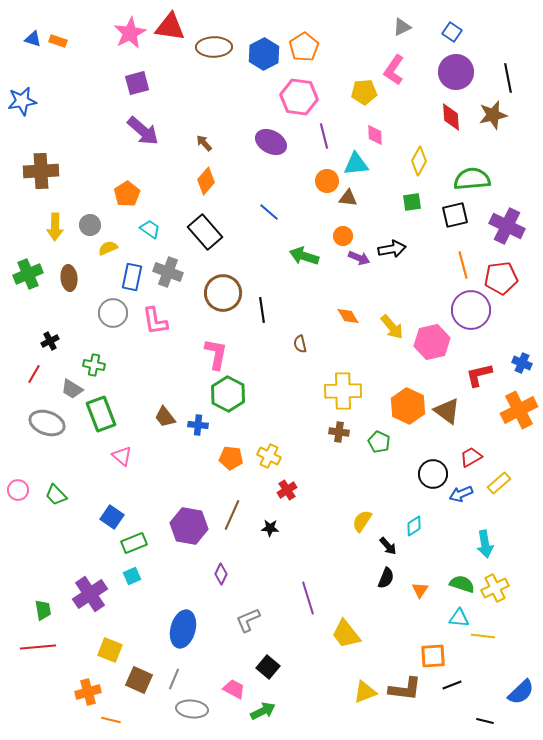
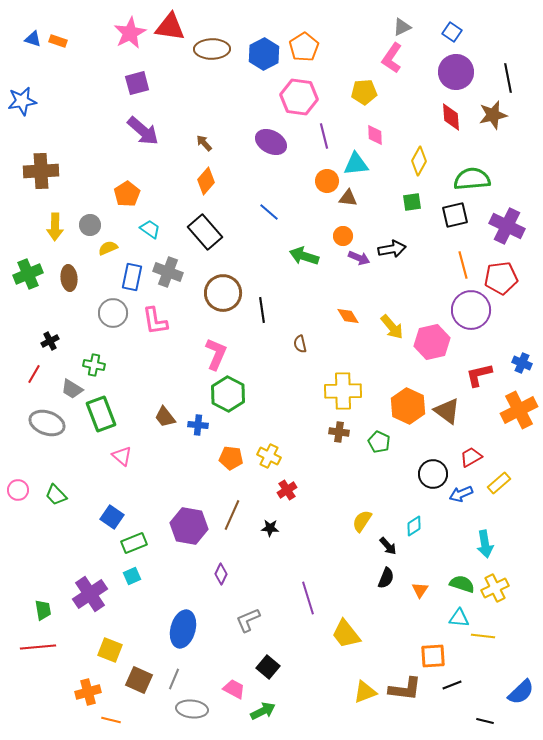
brown ellipse at (214, 47): moved 2 px left, 2 px down
pink L-shape at (394, 70): moved 2 px left, 12 px up
pink L-shape at (216, 354): rotated 12 degrees clockwise
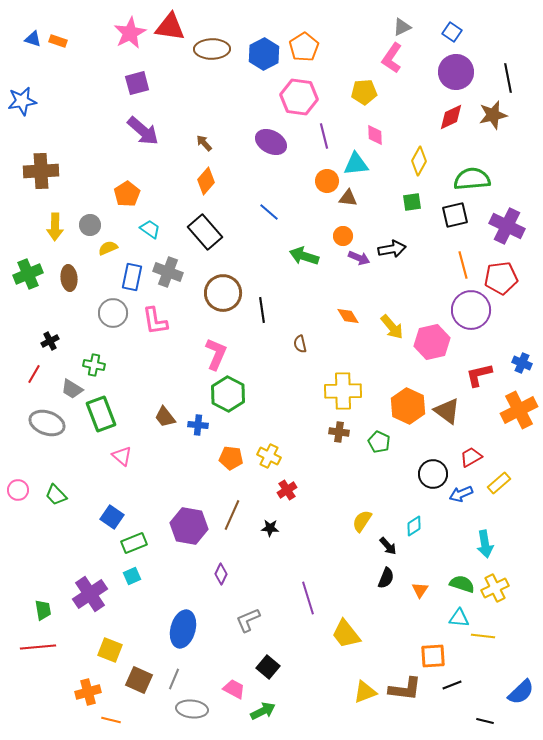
red diamond at (451, 117): rotated 68 degrees clockwise
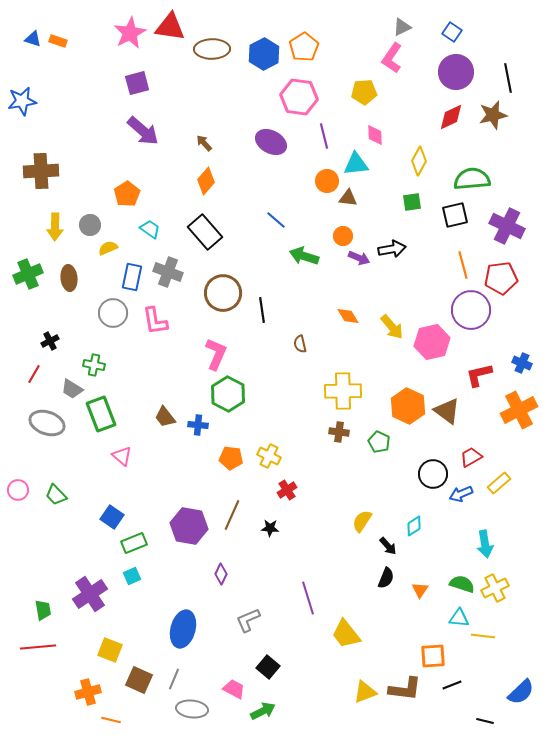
blue line at (269, 212): moved 7 px right, 8 px down
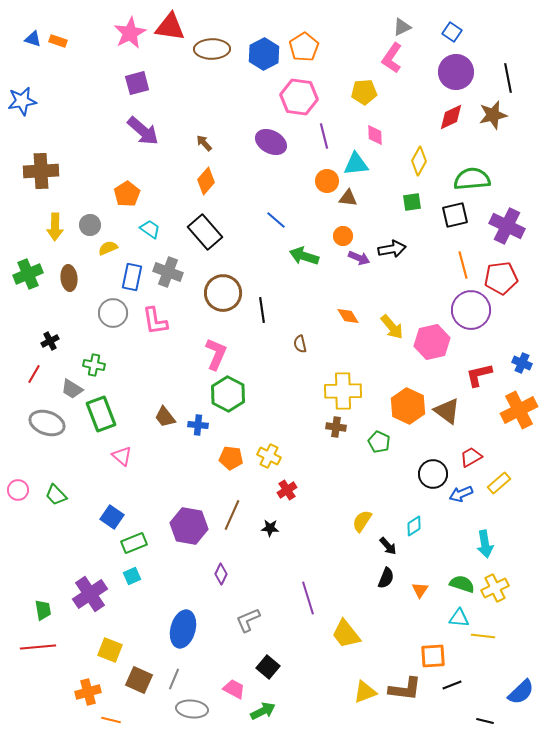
brown cross at (339, 432): moved 3 px left, 5 px up
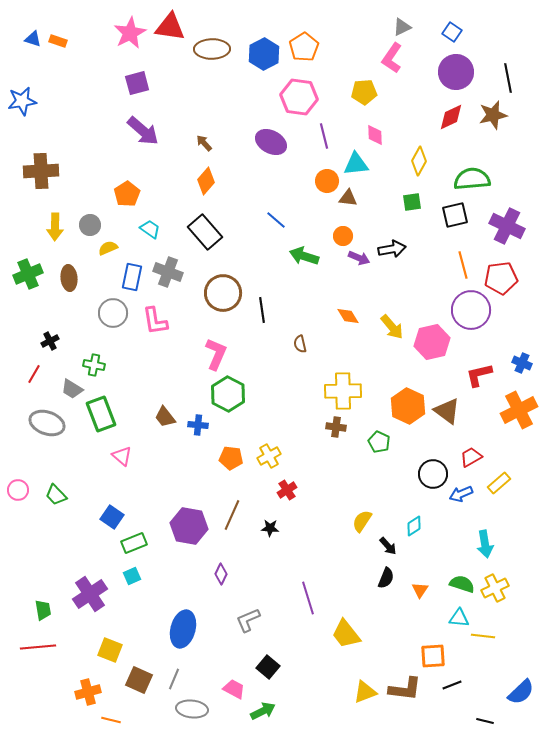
yellow cross at (269, 456): rotated 35 degrees clockwise
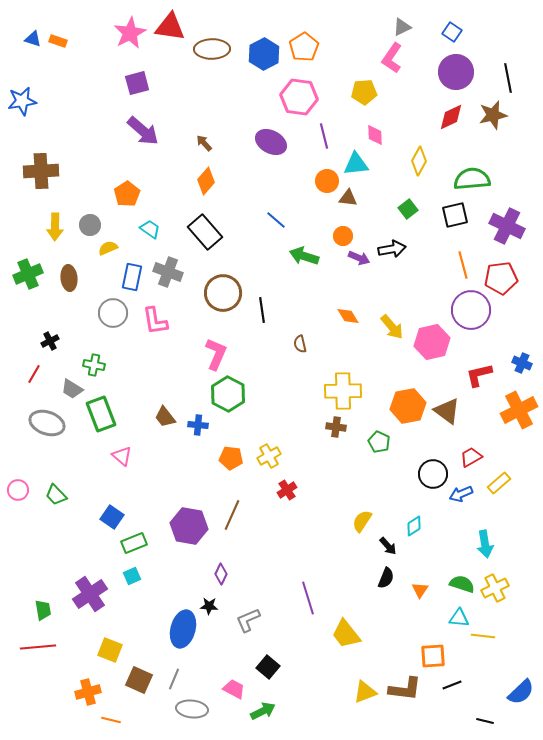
green square at (412, 202): moved 4 px left, 7 px down; rotated 30 degrees counterclockwise
orange hexagon at (408, 406): rotated 24 degrees clockwise
black star at (270, 528): moved 61 px left, 78 px down
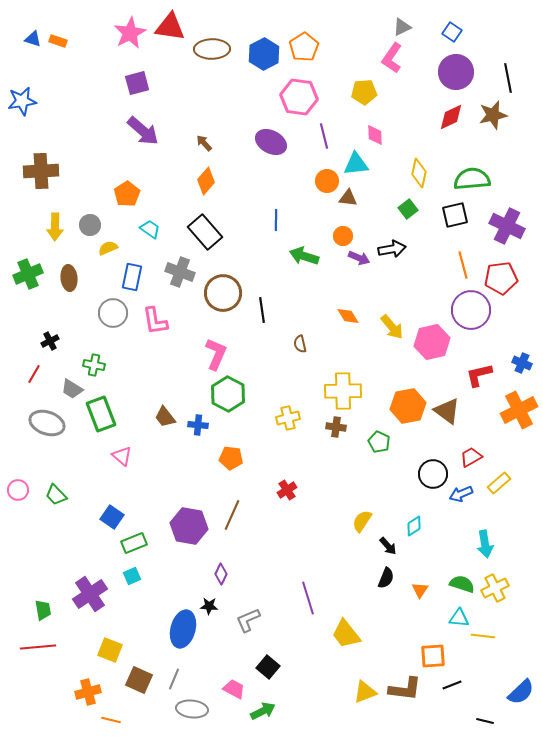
yellow diamond at (419, 161): moved 12 px down; rotated 16 degrees counterclockwise
blue line at (276, 220): rotated 50 degrees clockwise
gray cross at (168, 272): moved 12 px right
yellow cross at (269, 456): moved 19 px right, 38 px up; rotated 15 degrees clockwise
